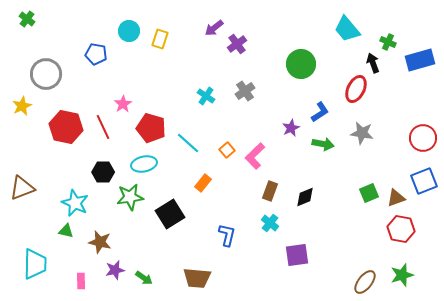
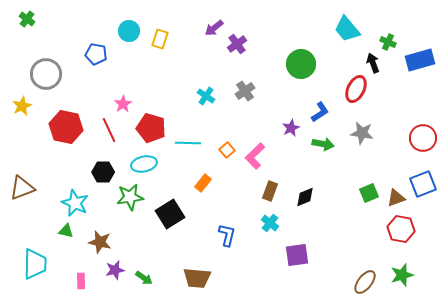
red line at (103, 127): moved 6 px right, 3 px down
cyan line at (188, 143): rotated 40 degrees counterclockwise
blue square at (424, 181): moved 1 px left, 3 px down
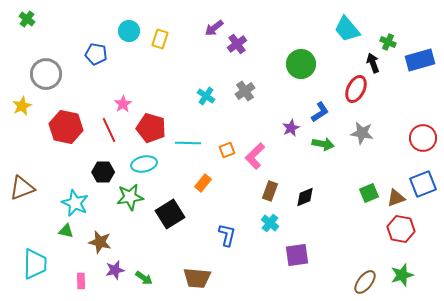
orange square at (227, 150): rotated 21 degrees clockwise
